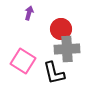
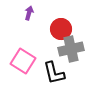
gray cross: moved 4 px right; rotated 10 degrees counterclockwise
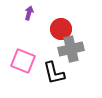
pink square: rotated 10 degrees counterclockwise
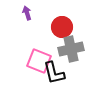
purple arrow: moved 2 px left; rotated 32 degrees counterclockwise
red circle: moved 1 px right, 2 px up
pink square: moved 16 px right
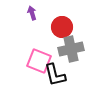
purple arrow: moved 5 px right
black L-shape: moved 1 px right, 2 px down
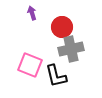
pink square: moved 9 px left, 4 px down
black L-shape: moved 1 px right, 1 px down
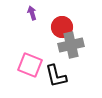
gray cross: moved 4 px up
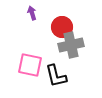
pink square: rotated 10 degrees counterclockwise
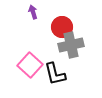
purple arrow: moved 1 px right, 1 px up
pink square: rotated 30 degrees clockwise
black L-shape: moved 1 px left, 2 px up
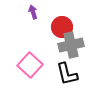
black L-shape: moved 12 px right
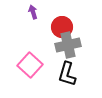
gray cross: moved 3 px left
black L-shape: rotated 30 degrees clockwise
